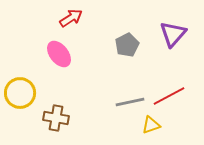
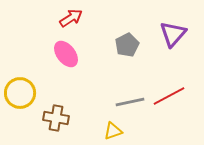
pink ellipse: moved 7 px right
yellow triangle: moved 38 px left, 6 px down
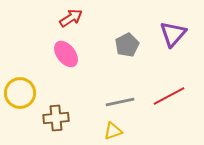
gray line: moved 10 px left
brown cross: rotated 15 degrees counterclockwise
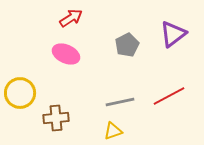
purple triangle: rotated 12 degrees clockwise
pink ellipse: rotated 28 degrees counterclockwise
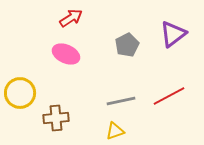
gray line: moved 1 px right, 1 px up
yellow triangle: moved 2 px right
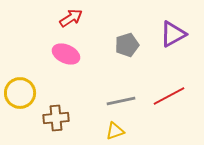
purple triangle: rotated 8 degrees clockwise
gray pentagon: rotated 10 degrees clockwise
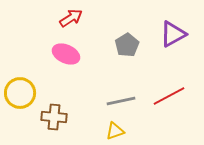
gray pentagon: rotated 15 degrees counterclockwise
brown cross: moved 2 px left, 1 px up; rotated 10 degrees clockwise
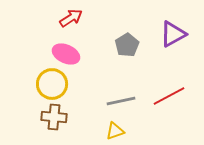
yellow circle: moved 32 px right, 9 px up
